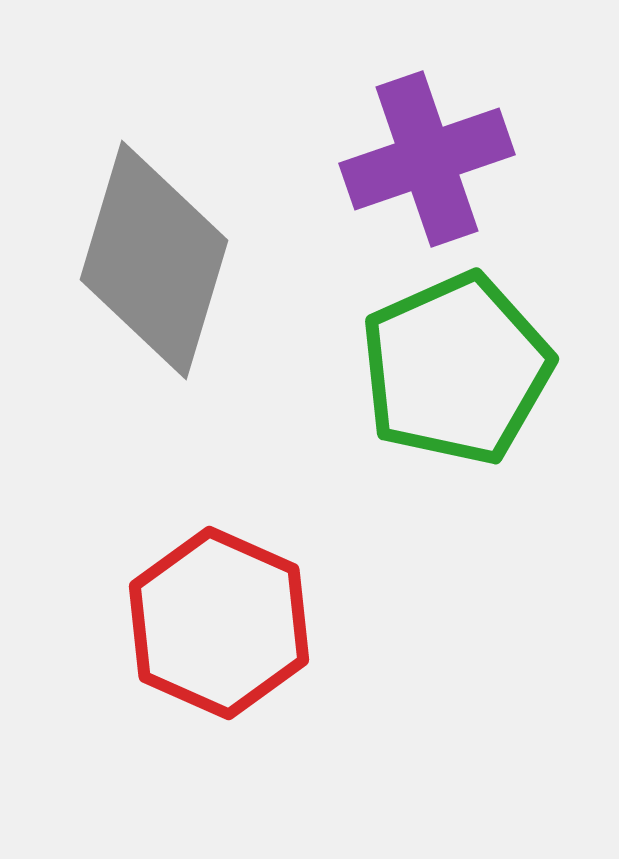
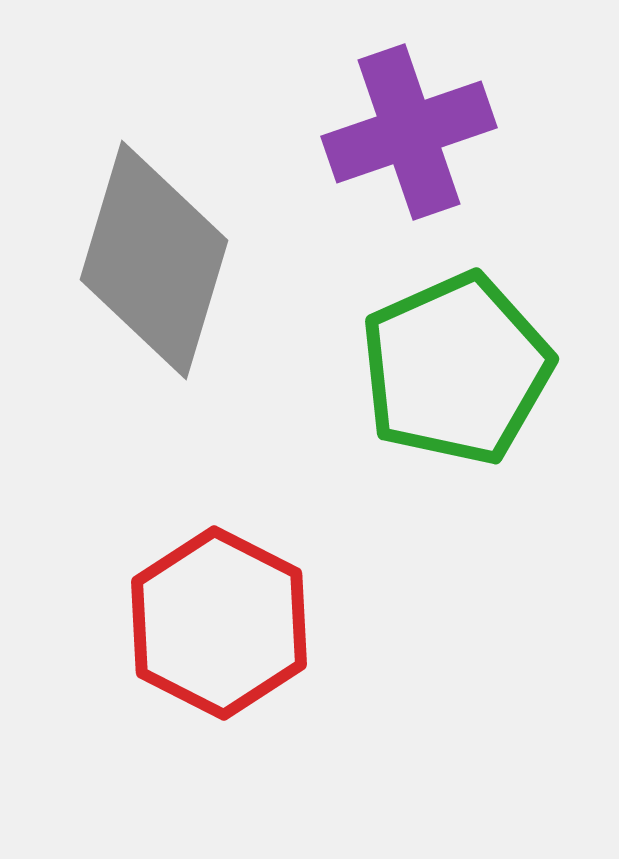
purple cross: moved 18 px left, 27 px up
red hexagon: rotated 3 degrees clockwise
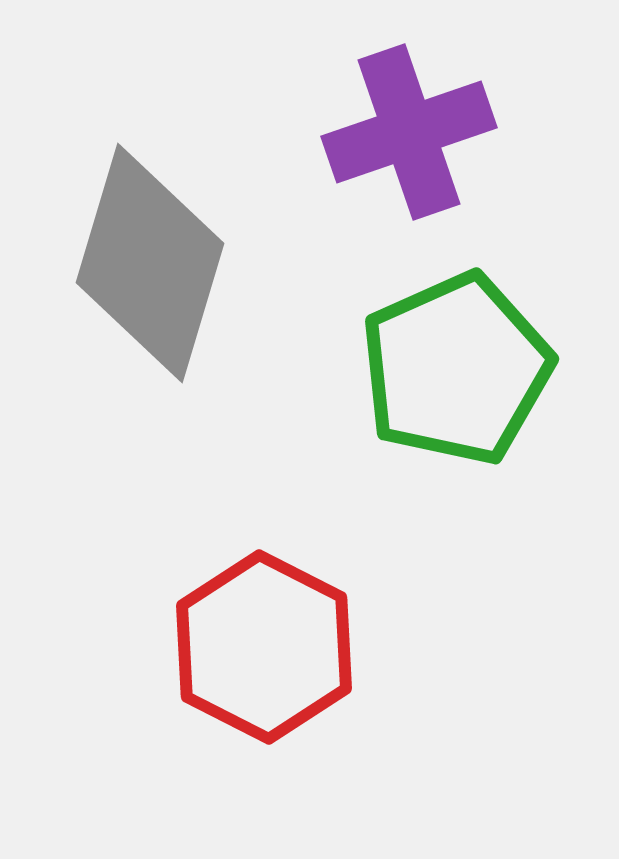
gray diamond: moved 4 px left, 3 px down
red hexagon: moved 45 px right, 24 px down
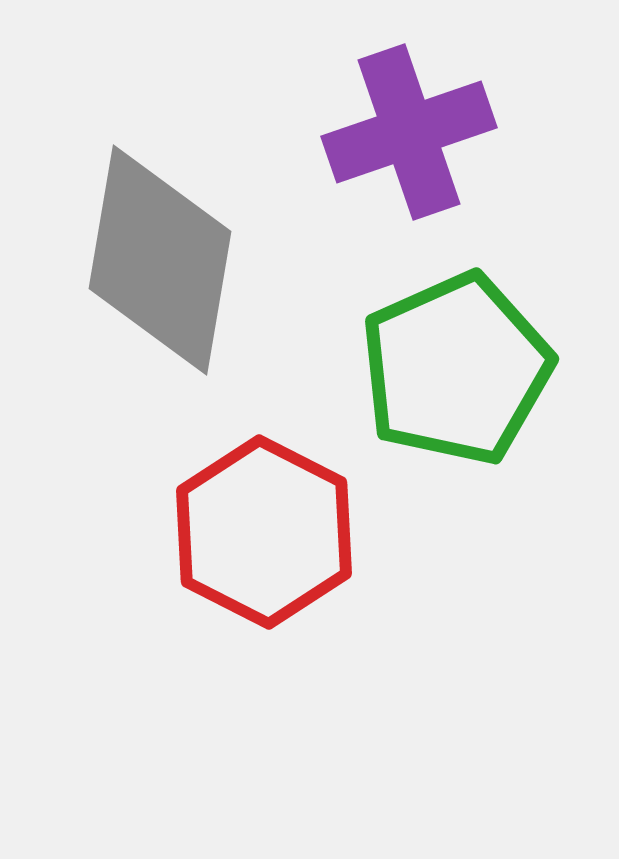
gray diamond: moved 10 px right, 3 px up; rotated 7 degrees counterclockwise
red hexagon: moved 115 px up
